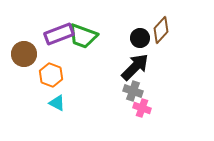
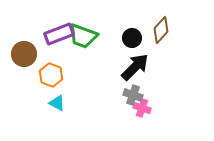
black circle: moved 8 px left
gray cross: moved 4 px down
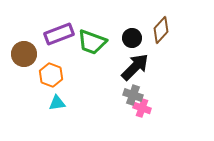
green trapezoid: moved 9 px right, 6 px down
cyan triangle: rotated 36 degrees counterclockwise
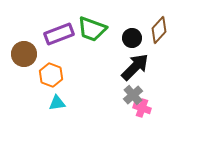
brown diamond: moved 2 px left
green trapezoid: moved 13 px up
gray cross: rotated 30 degrees clockwise
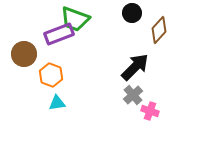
green trapezoid: moved 17 px left, 10 px up
black circle: moved 25 px up
pink cross: moved 8 px right, 3 px down
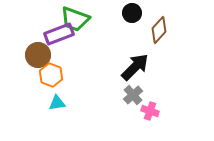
brown circle: moved 14 px right, 1 px down
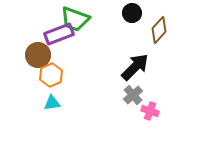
orange hexagon: rotated 15 degrees clockwise
cyan triangle: moved 5 px left
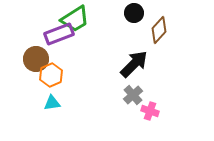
black circle: moved 2 px right
green trapezoid: rotated 52 degrees counterclockwise
brown circle: moved 2 px left, 4 px down
black arrow: moved 1 px left, 3 px up
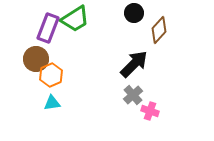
purple rectangle: moved 11 px left, 6 px up; rotated 48 degrees counterclockwise
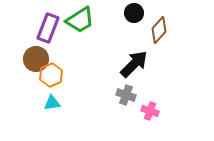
green trapezoid: moved 5 px right, 1 px down
gray cross: moved 7 px left; rotated 30 degrees counterclockwise
